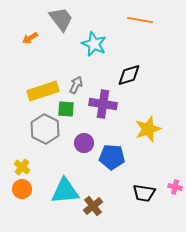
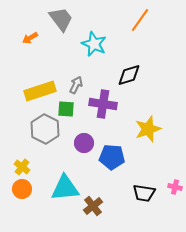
orange line: rotated 65 degrees counterclockwise
yellow rectangle: moved 3 px left
cyan triangle: moved 3 px up
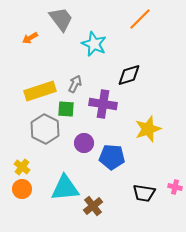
orange line: moved 1 px up; rotated 10 degrees clockwise
gray arrow: moved 1 px left, 1 px up
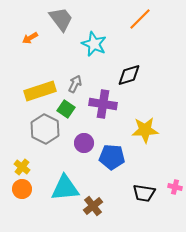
green square: rotated 30 degrees clockwise
yellow star: moved 3 px left, 1 px down; rotated 16 degrees clockwise
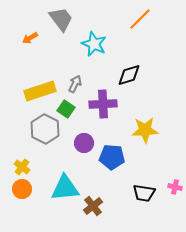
purple cross: rotated 12 degrees counterclockwise
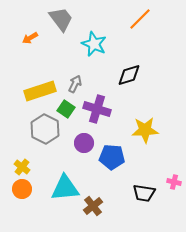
purple cross: moved 6 px left, 5 px down; rotated 20 degrees clockwise
pink cross: moved 1 px left, 5 px up
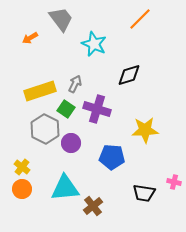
purple circle: moved 13 px left
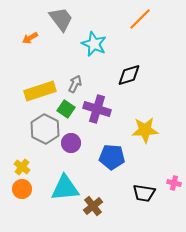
pink cross: moved 1 px down
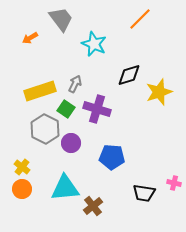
yellow star: moved 14 px right, 38 px up; rotated 16 degrees counterclockwise
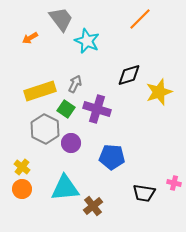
cyan star: moved 7 px left, 3 px up
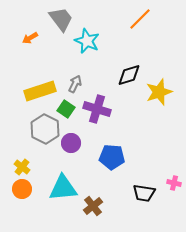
cyan triangle: moved 2 px left
